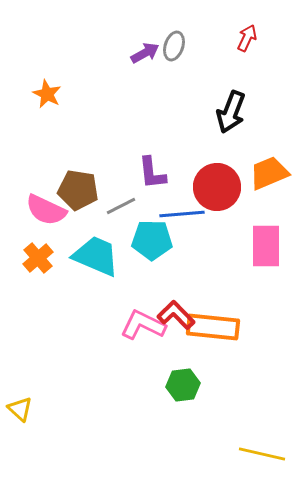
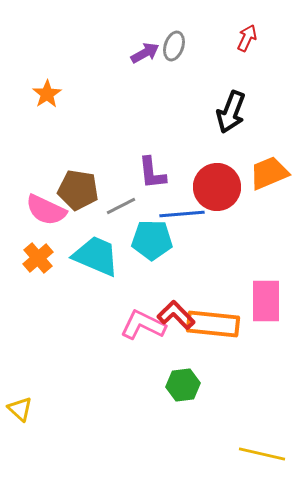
orange star: rotated 12 degrees clockwise
pink rectangle: moved 55 px down
orange rectangle: moved 3 px up
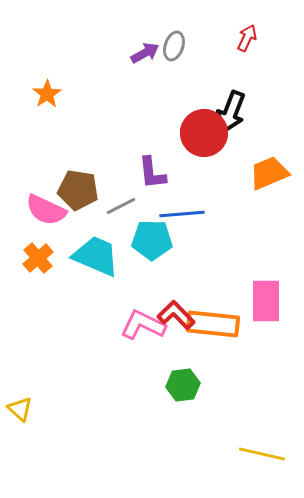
red circle: moved 13 px left, 54 px up
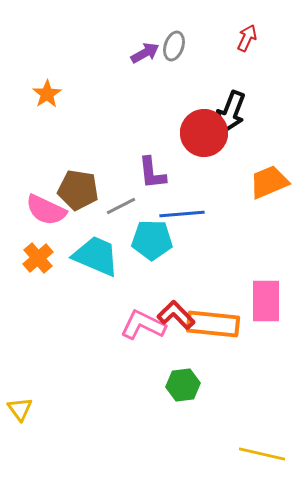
orange trapezoid: moved 9 px down
yellow triangle: rotated 12 degrees clockwise
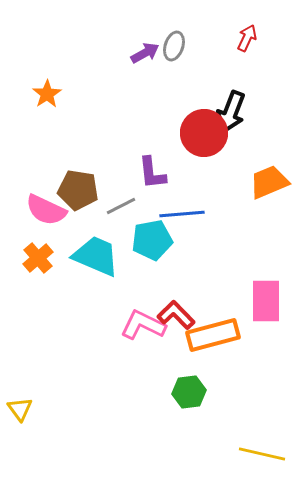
cyan pentagon: rotated 12 degrees counterclockwise
orange rectangle: moved 11 px down; rotated 21 degrees counterclockwise
green hexagon: moved 6 px right, 7 px down
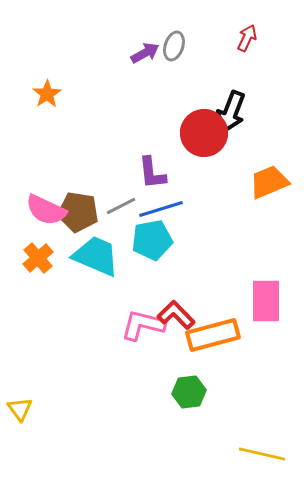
brown pentagon: moved 22 px down
blue line: moved 21 px left, 5 px up; rotated 12 degrees counterclockwise
pink L-shape: rotated 12 degrees counterclockwise
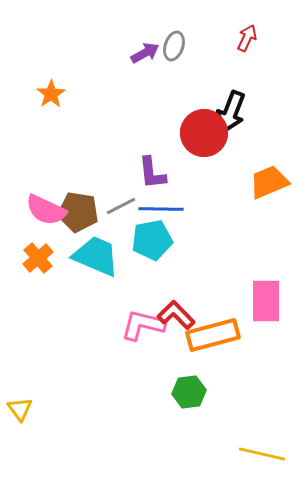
orange star: moved 4 px right
blue line: rotated 18 degrees clockwise
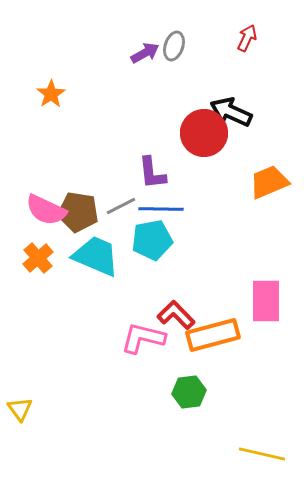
black arrow: rotated 93 degrees clockwise
pink L-shape: moved 13 px down
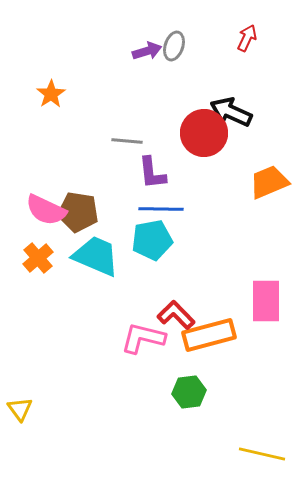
purple arrow: moved 2 px right, 2 px up; rotated 12 degrees clockwise
gray line: moved 6 px right, 65 px up; rotated 32 degrees clockwise
orange rectangle: moved 4 px left
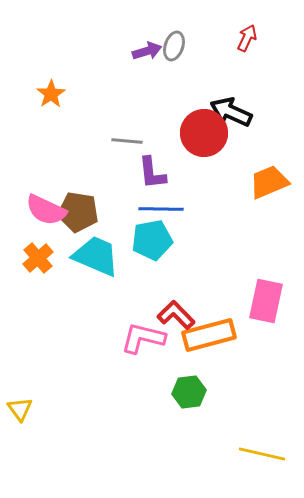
pink rectangle: rotated 12 degrees clockwise
